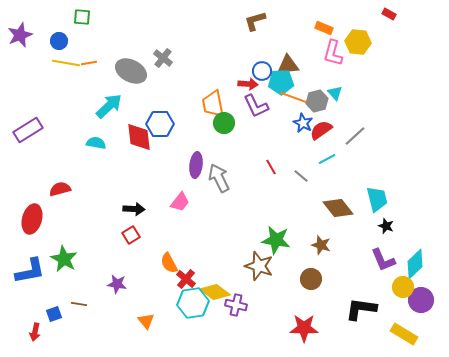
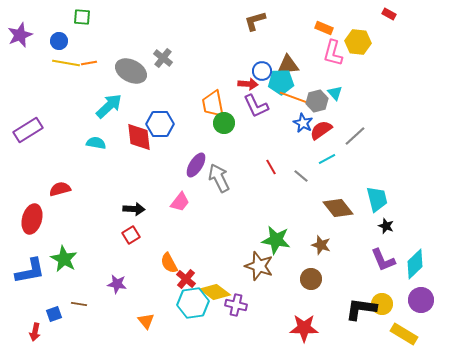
purple ellipse at (196, 165): rotated 25 degrees clockwise
yellow circle at (403, 287): moved 21 px left, 17 px down
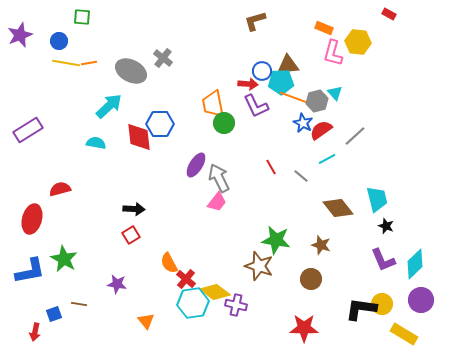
pink trapezoid at (180, 202): moved 37 px right
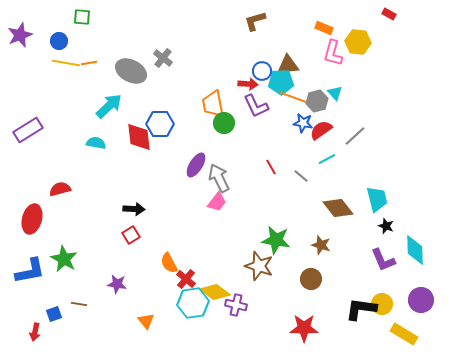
blue star at (303, 123): rotated 18 degrees counterclockwise
cyan diamond at (415, 264): moved 14 px up; rotated 48 degrees counterclockwise
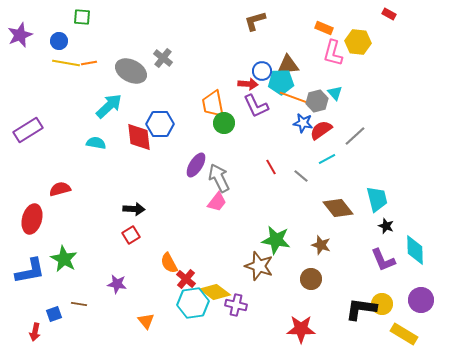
red star at (304, 328): moved 3 px left, 1 px down
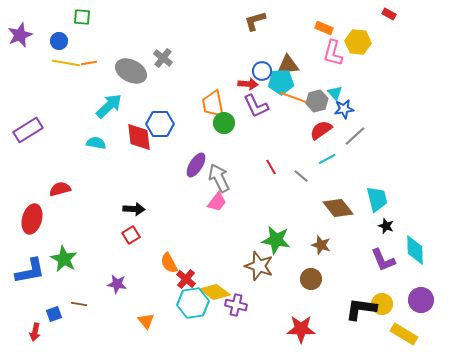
blue star at (303, 123): moved 41 px right, 14 px up; rotated 18 degrees counterclockwise
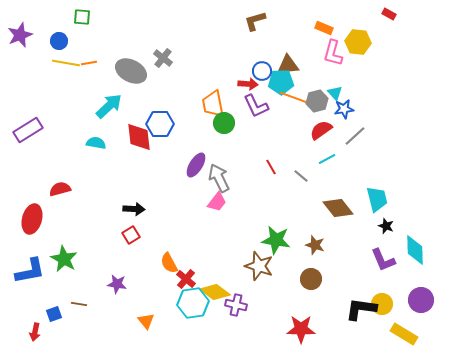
brown star at (321, 245): moved 6 px left
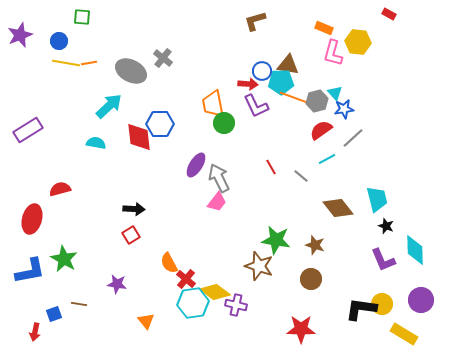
brown triangle at (288, 65): rotated 15 degrees clockwise
gray line at (355, 136): moved 2 px left, 2 px down
